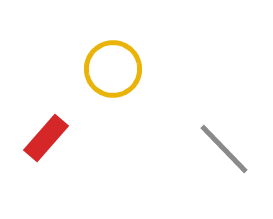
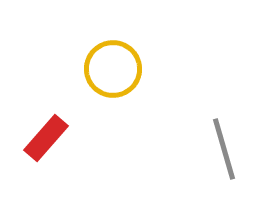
gray line: rotated 28 degrees clockwise
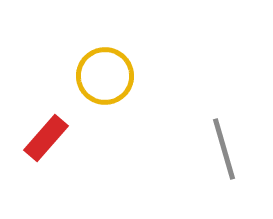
yellow circle: moved 8 px left, 7 px down
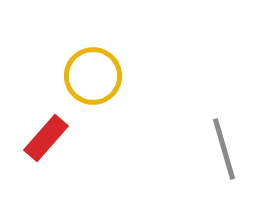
yellow circle: moved 12 px left
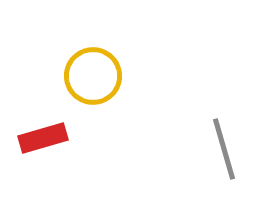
red rectangle: moved 3 px left; rotated 33 degrees clockwise
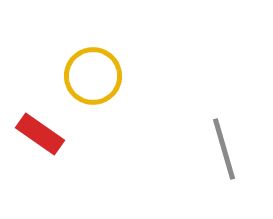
red rectangle: moved 3 px left, 4 px up; rotated 51 degrees clockwise
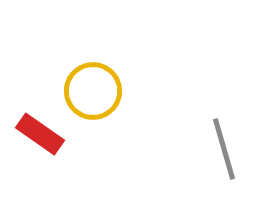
yellow circle: moved 15 px down
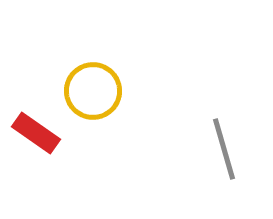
red rectangle: moved 4 px left, 1 px up
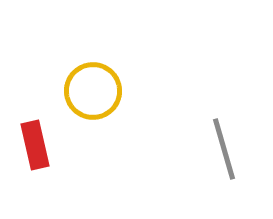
red rectangle: moved 1 px left, 12 px down; rotated 42 degrees clockwise
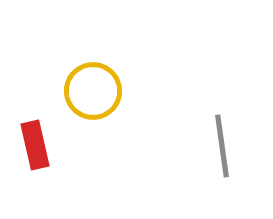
gray line: moved 2 px left, 3 px up; rotated 8 degrees clockwise
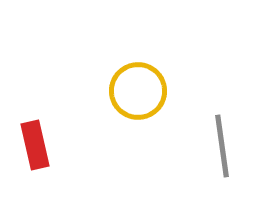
yellow circle: moved 45 px right
